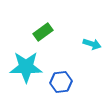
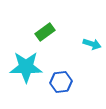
green rectangle: moved 2 px right
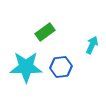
cyan arrow: moved 1 px down; rotated 84 degrees counterclockwise
blue hexagon: moved 15 px up
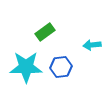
cyan arrow: rotated 120 degrees counterclockwise
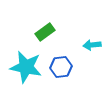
cyan star: rotated 12 degrees clockwise
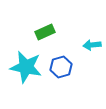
green rectangle: rotated 12 degrees clockwise
blue hexagon: rotated 10 degrees counterclockwise
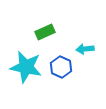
cyan arrow: moved 7 px left, 4 px down
blue hexagon: rotated 20 degrees counterclockwise
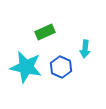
cyan arrow: rotated 78 degrees counterclockwise
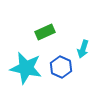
cyan arrow: moved 2 px left; rotated 12 degrees clockwise
cyan star: moved 1 px down
